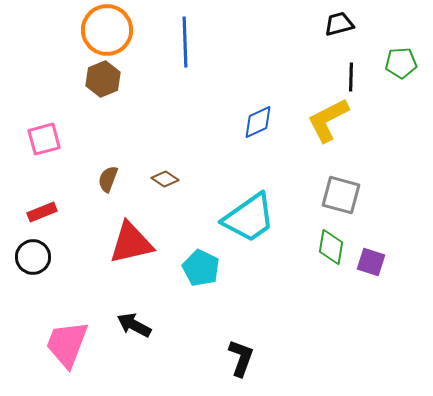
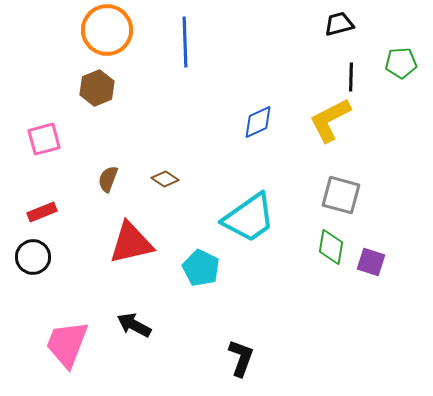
brown hexagon: moved 6 px left, 9 px down
yellow L-shape: moved 2 px right
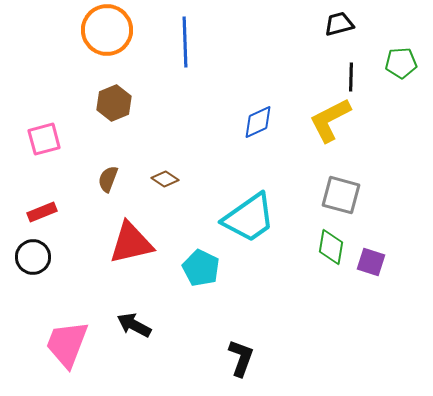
brown hexagon: moved 17 px right, 15 px down
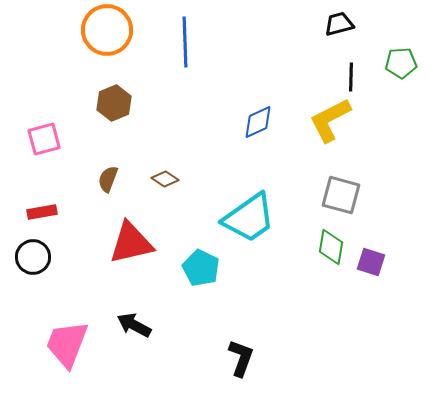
red rectangle: rotated 12 degrees clockwise
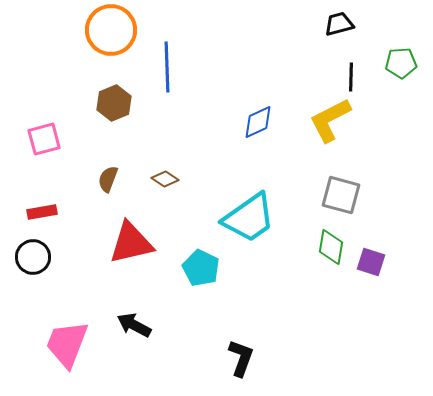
orange circle: moved 4 px right
blue line: moved 18 px left, 25 px down
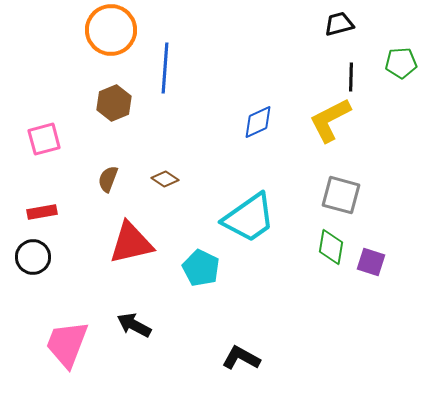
blue line: moved 2 px left, 1 px down; rotated 6 degrees clockwise
black L-shape: rotated 81 degrees counterclockwise
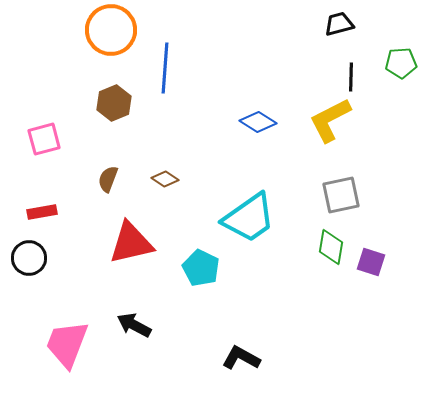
blue diamond: rotated 57 degrees clockwise
gray square: rotated 27 degrees counterclockwise
black circle: moved 4 px left, 1 px down
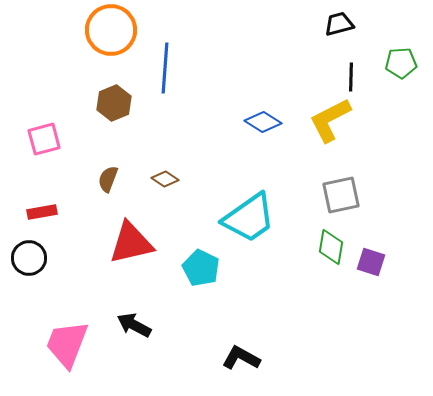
blue diamond: moved 5 px right
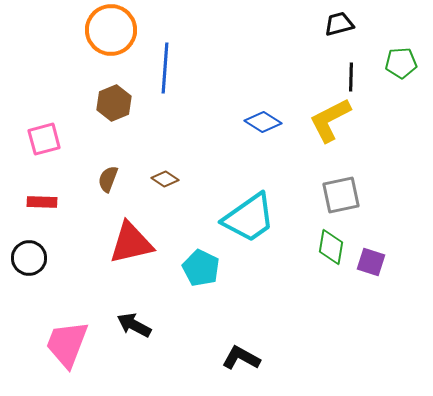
red rectangle: moved 10 px up; rotated 12 degrees clockwise
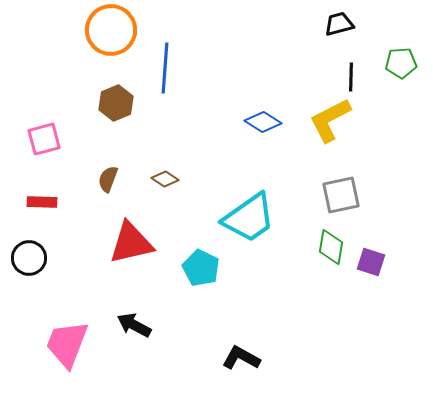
brown hexagon: moved 2 px right
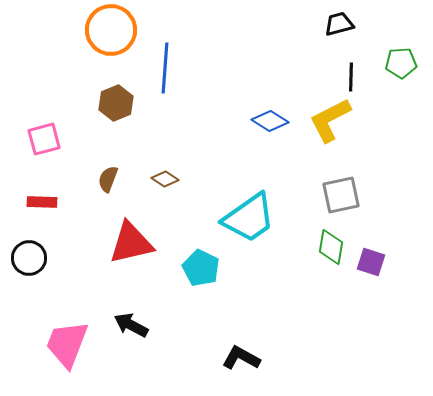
blue diamond: moved 7 px right, 1 px up
black arrow: moved 3 px left
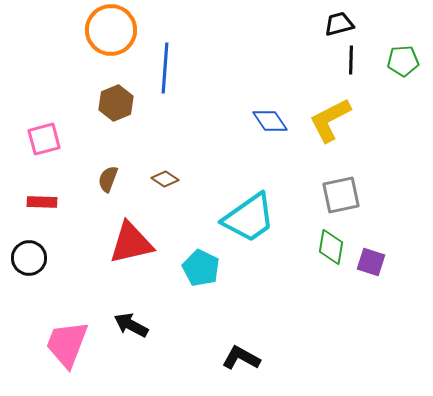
green pentagon: moved 2 px right, 2 px up
black line: moved 17 px up
blue diamond: rotated 24 degrees clockwise
